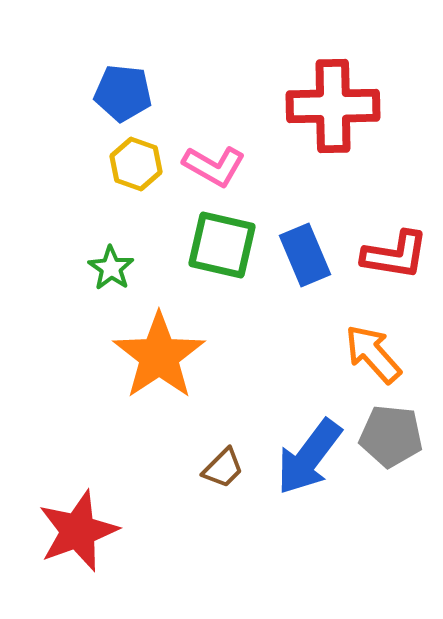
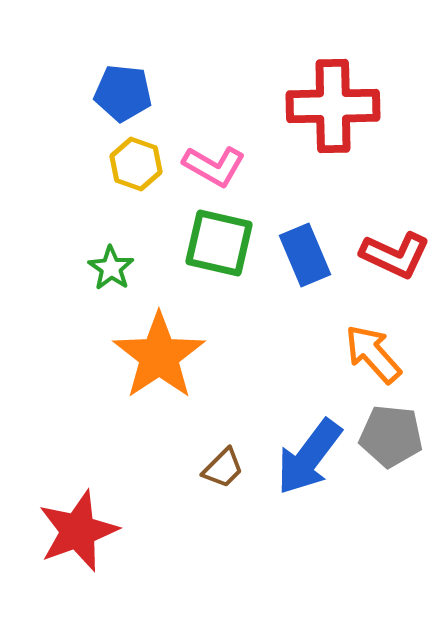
green square: moved 3 px left, 2 px up
red L-shape: rotated 16 degrees clockwise
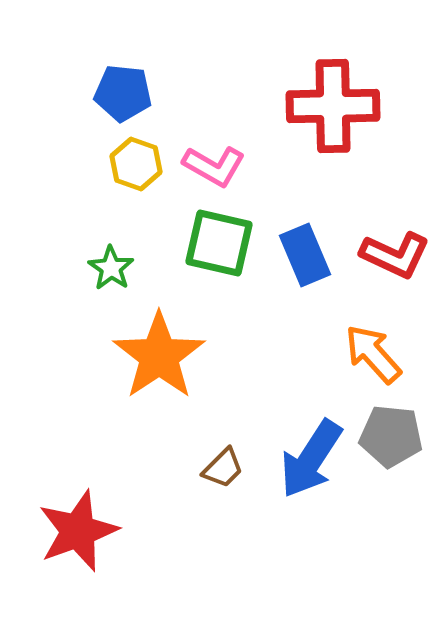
blue arrow: moved 2 px right, 2 px down; rotated 4 degrees counterclockwise
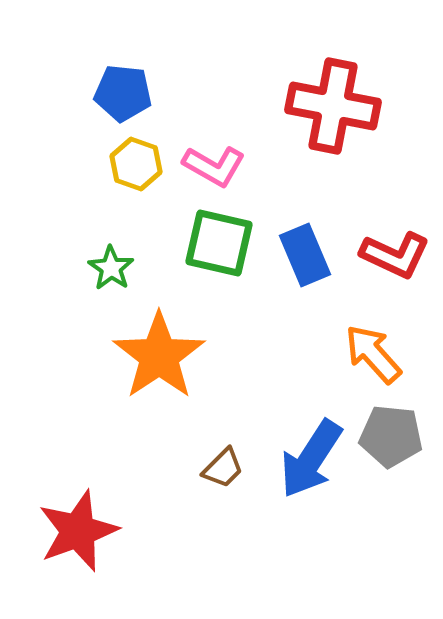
red cross: rotated 12 degrees clockwise
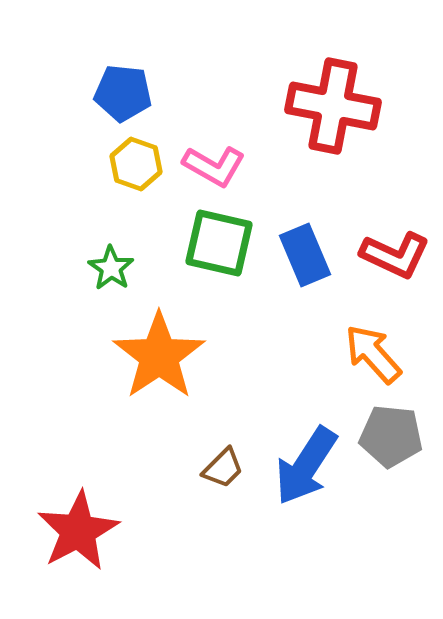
blue arrow: moved 5 px left, 7 px down
red star: rotated 8 degrees counterclockwise
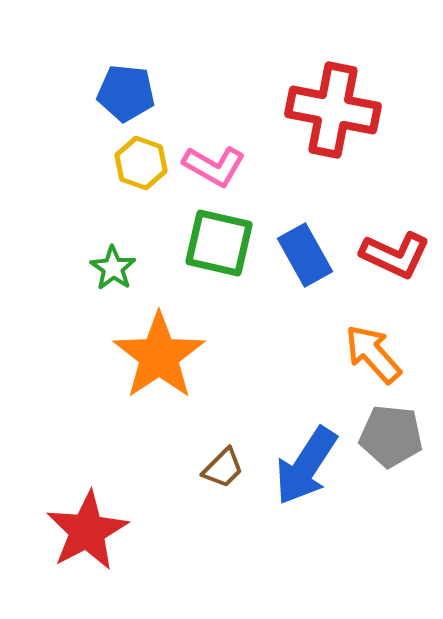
blue pentagon: moved 3 px right
red cross: moved 4 px down
yellow hexagon: moved 5 px right, 1 px up
blue rectangle: rotated 6 degrees counterclockwise
green star: moved 2 px right
red star: moved 9 px right
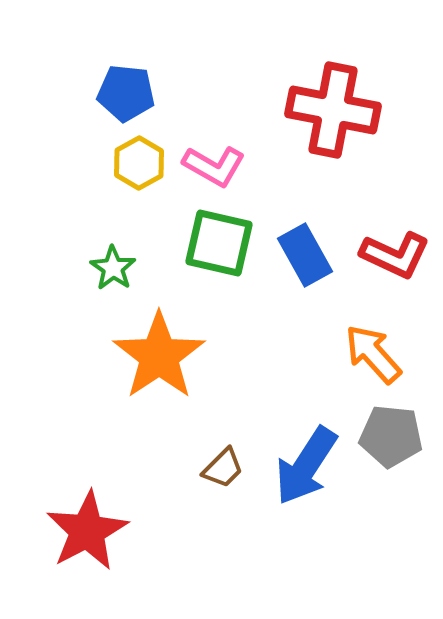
yellow hexagon: moved 2 px left; rotated 12 degrees clockwise
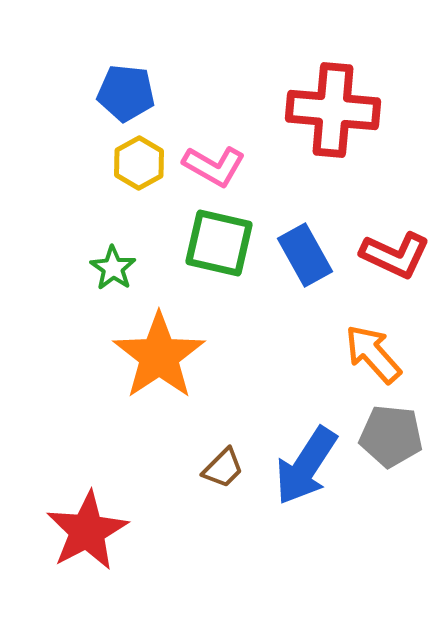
red cross: rotated 6 degrees counterclockwise
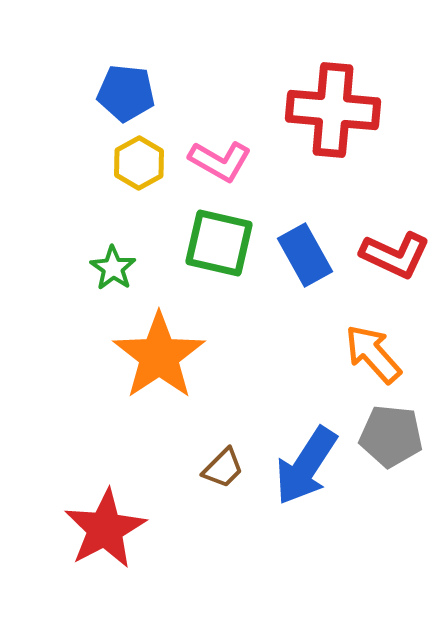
pink L-shape: moved 6 px right, 5 px up
red star: moved 18 px right, 2 px up
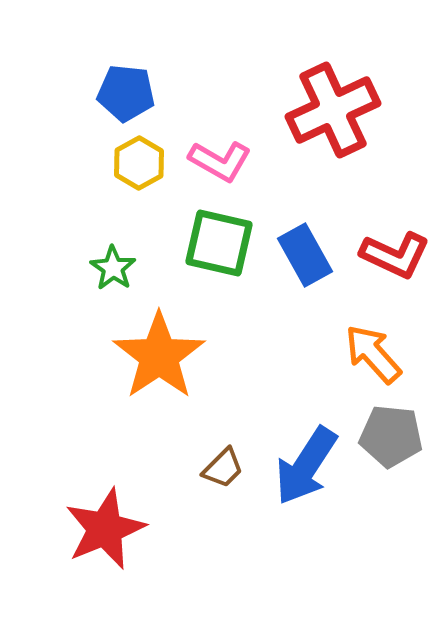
red cross: rotated 30 degrees counterclockwise
red star: rotated 6 degrees clockwise
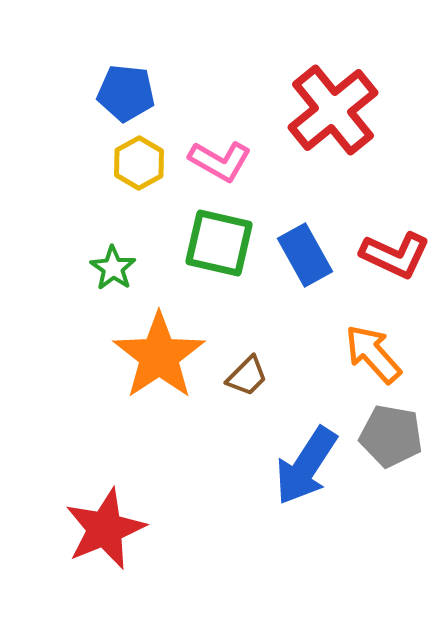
red cross: rotated 14 degrees counterclockwise
gray pentagon: rotated 4 degrees clockwise
brown trapezoid: moved 24 px right, 92 px up
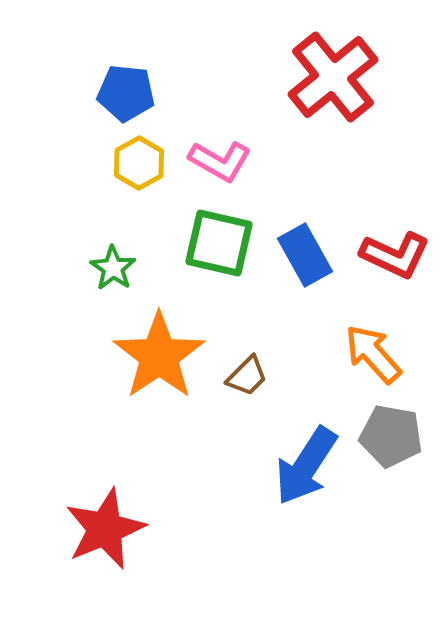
red cross: moved 33 px up
